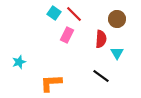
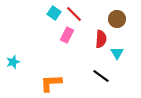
cyan star: moved 6 px left
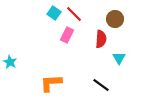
brown circle: moved 2 px left
cyan triangle: moved 2 px right, 5 px down
cyan star: moved 3 px left; rotated 24 degrees counterclockwise
black line: moved 9 px down
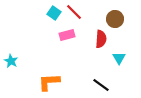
red line: moved 2 px up
pink rectangle: rotated 49 degrees clockwise
cyan star: moved 1 px right, 1 px up
orange L-shape: moved 2 px left, 1 px up
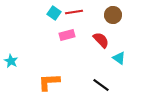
red line: rotated 54 degrees counterclockwise
brown circle: moved 2 px left, 4 px up
red semicircle: moved 1 px down; rotated 48 degrees counterclockwise
cyan triangle: rotated 24 degrees counterclockwise
